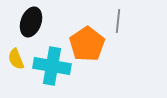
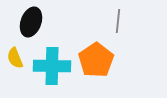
orange pentagon: moved 9 px right, 16 px down
yellow semicircle: moved 1 px left, 1 px up
cyan cross: rotated 9 degrees counterclockwise
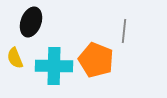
gray line: moved 6 px right, 10 px down
orange pentagon: rotated 16 degrees counterclockwise
cyan cross: moved 2 px right
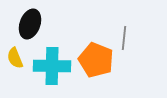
black ellipse: moved 1 px left, 2 px down
gray line: moved 7 px down
cyan cross: moved 2 px left
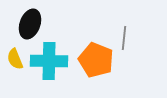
yellow semicircle: moved 1 px down
cyan cross: moved 3 px left, 5 px up
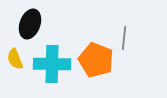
cyan cross: moved 3 px right, 3 px down
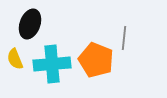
cyan cross: rotated 6 degrees counterclockwise
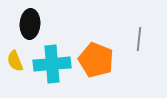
black ellipse: rotated 16 degrees counterclockwise
gray line: moved 15 px right, 1 px down
yellow semicircle: moved 2 px down
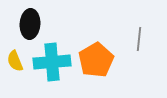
orange pentagon: rotated 20 degrees clockwise
cyan cross: moved 2 px up
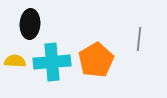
yellow semicircle: rotated 115 degrees clockwise
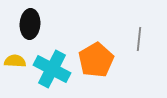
cyan cross: moved 7 px down; rotated 33 degrees clockwise
